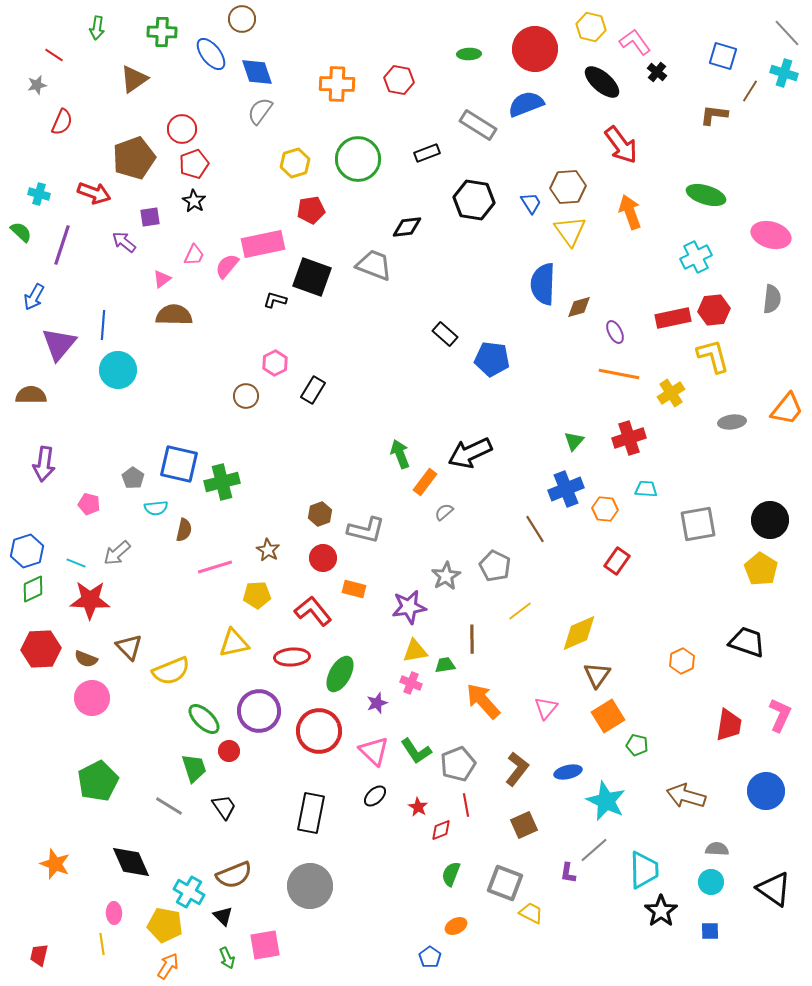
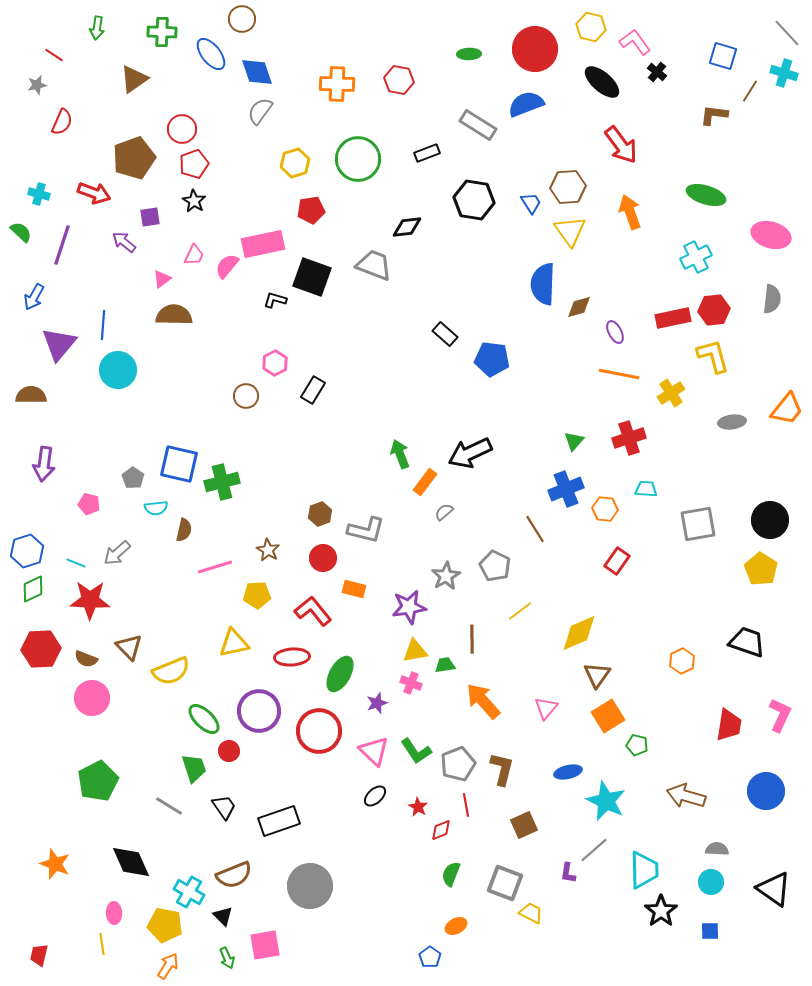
brown L-shape at (517, 769): moved 15 px left; rotated 24 degrees counterclockwise
black rectangle at (311, 813): moved 32 px left, 8 px down; rotated 60 degrees clockwise
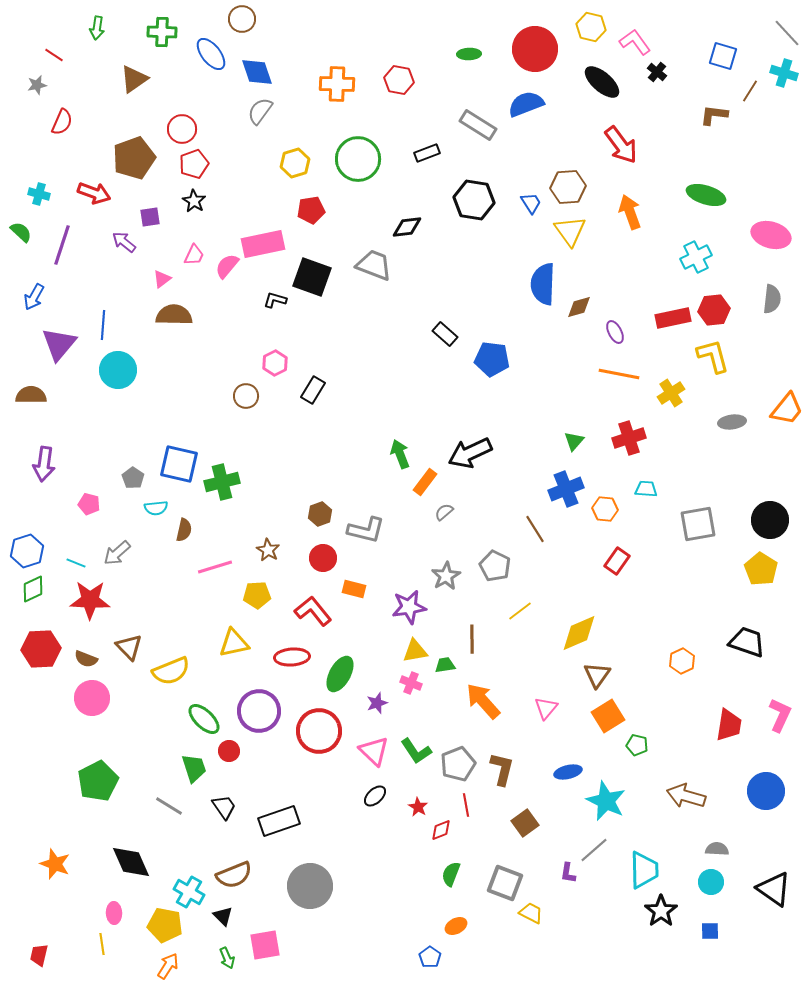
brown square at (524, 825): moved 1 px right, 2 px up; rotated 12 degrees counterclockwise
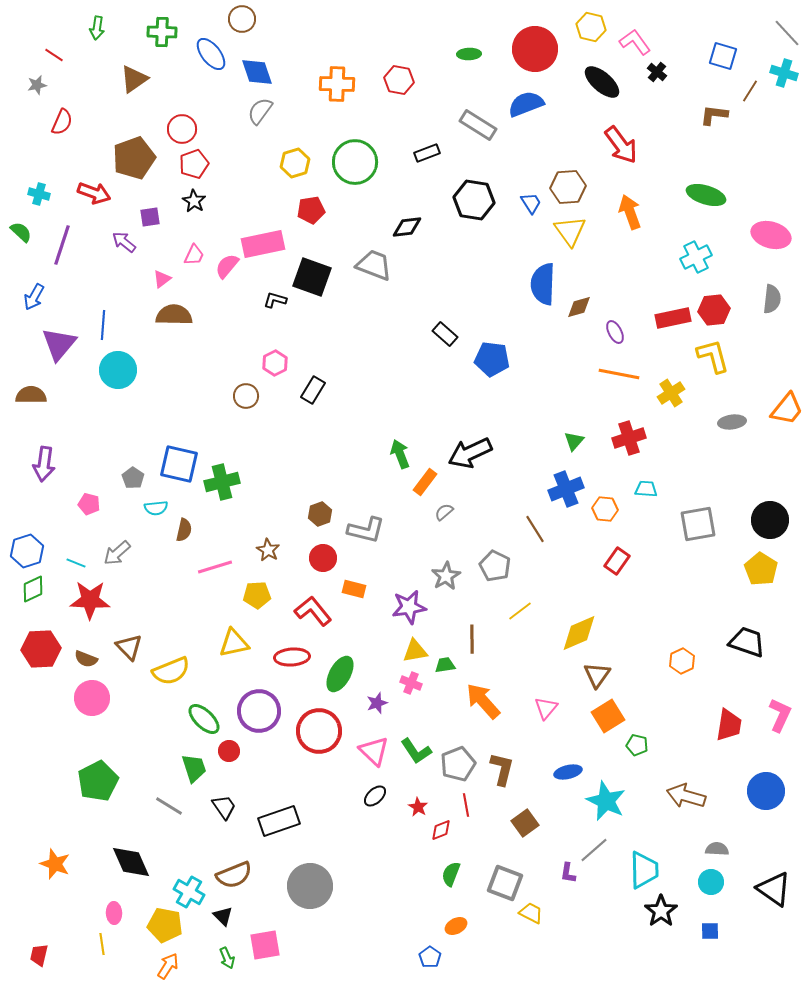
green circle at (358, 159): moved 3 px left, 3 px down
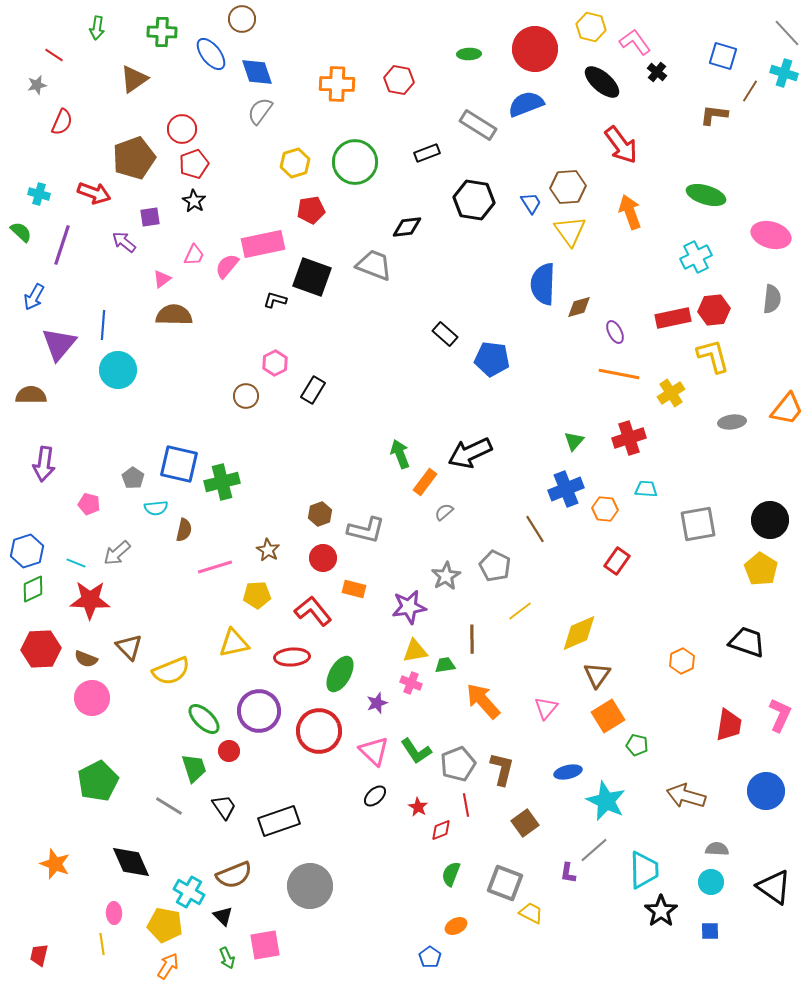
black triangle at (774, 889): moved 2 px up
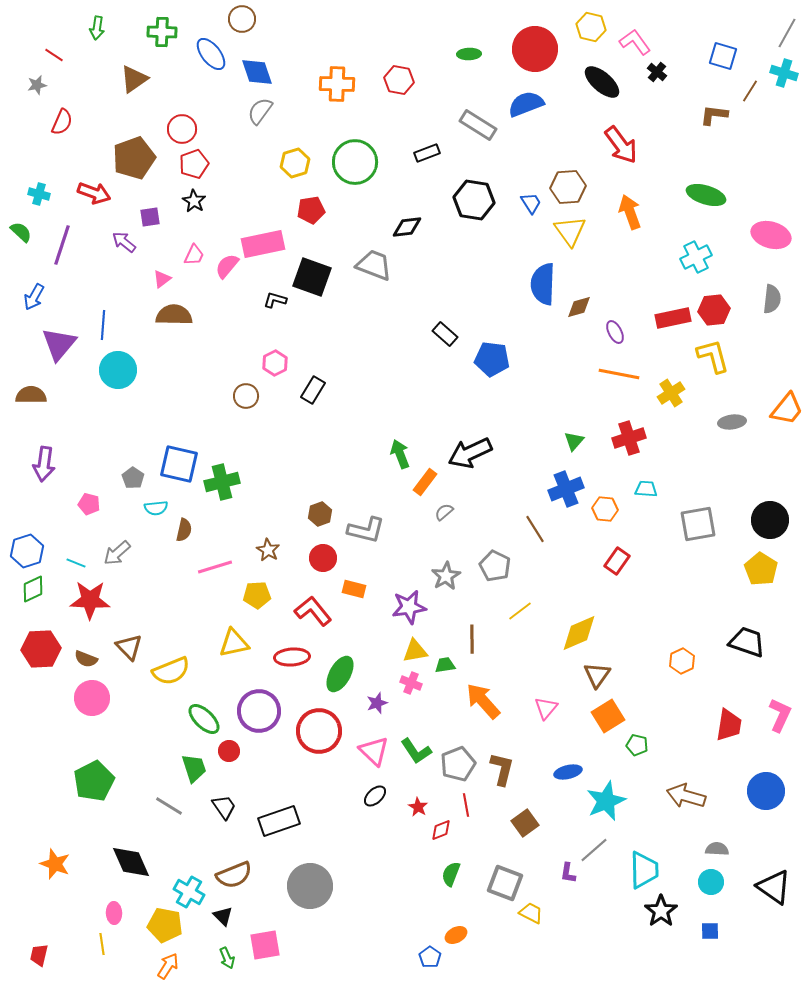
gray line at (787, 33): rotated 72 degrees clockwise
green pentagon at (98, 781): moved 4 px left
cyan star at (606, 801): rotated 24 degrees clockwise
orange ellipse at (456, 926): moved 9 px down
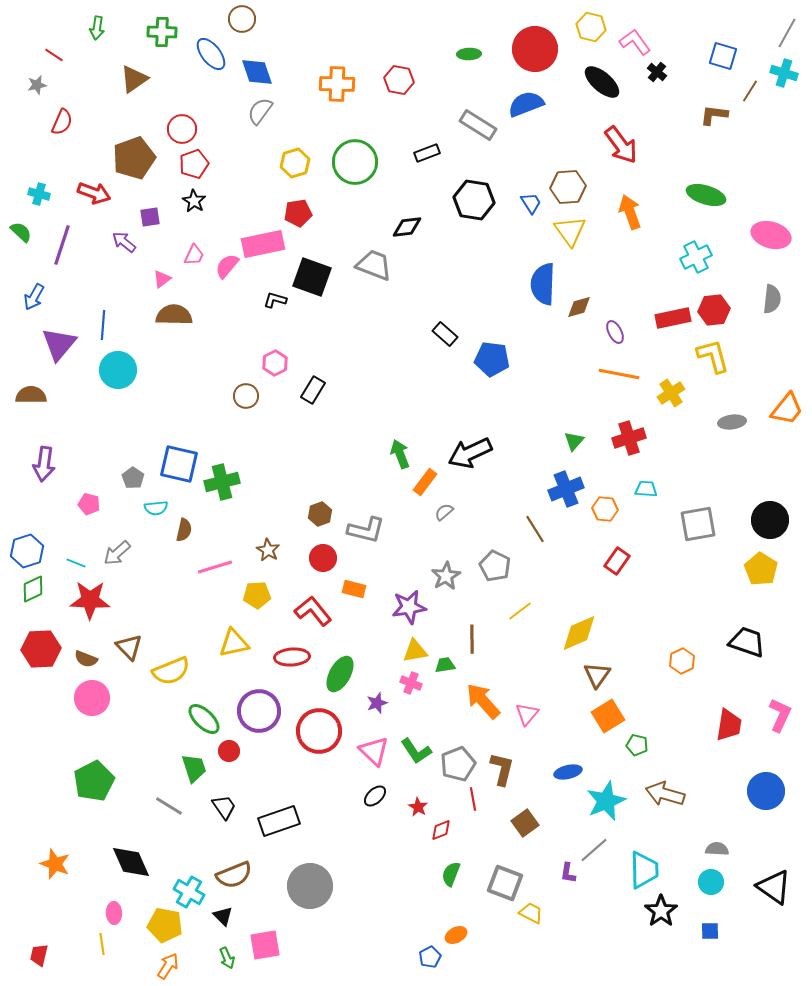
red pentagon at (311, 210): moved 13 px left, 3 px down
pink triangle at (546, 708): moved 19 px left, 6 px down
brown arrow at (686, 796): moved 21 px left, 2 px up
red line at (466, 805): moved 7 px right, 6 px up
blue pentagon at (430, 957): rotated 10 degrees clockwise
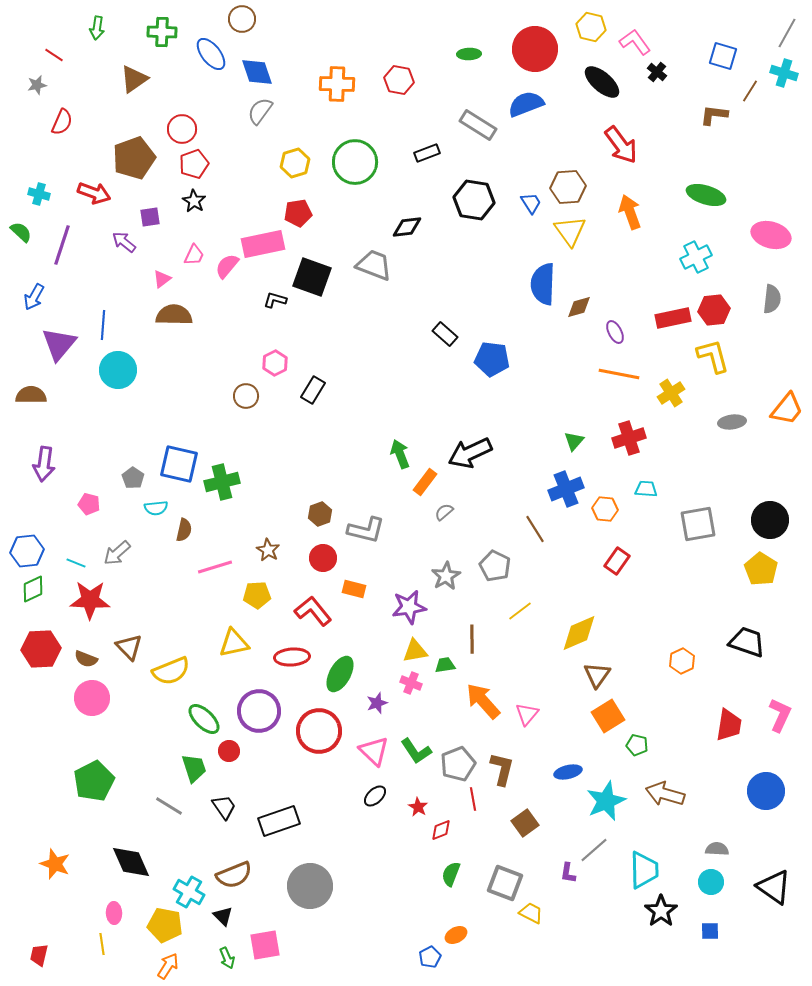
blue hexagon at (27, 551): rotated 12 degrees clockwise
